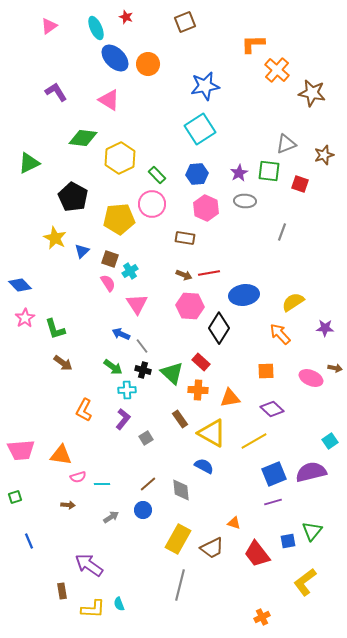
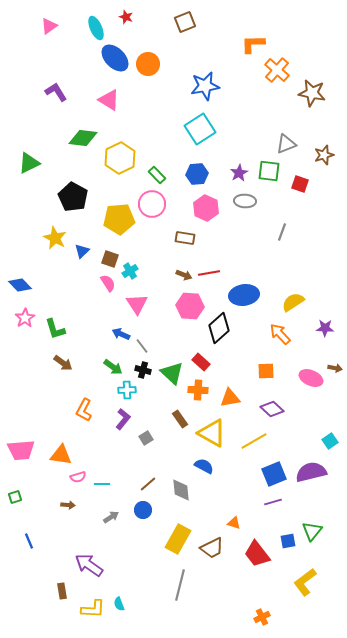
black diamond at (219, 328): rotated 16 degrees clockwise
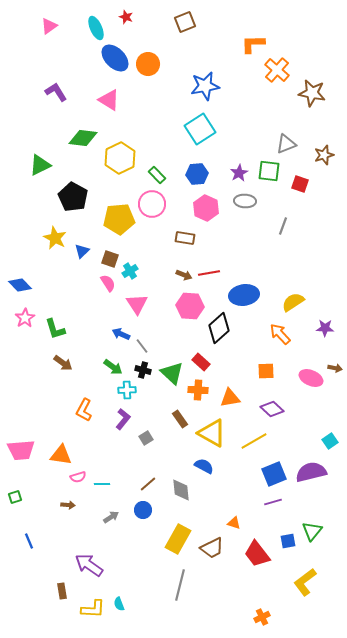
green triangle at (29, 163): moved 11 px right, 2 px down
gray line at (282, 232): moved 1 px right, 6 px up
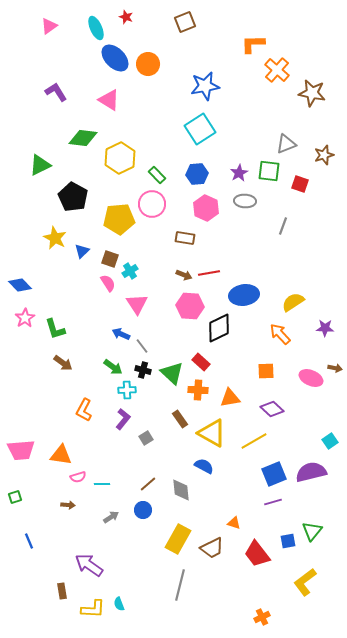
black diamond at (219, 328): rotated 16 degrees clockwise
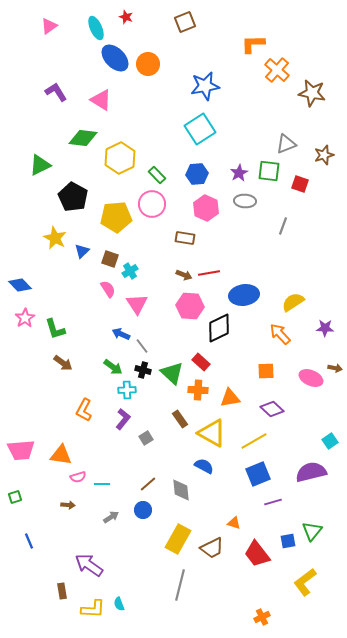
pink triangle at (109, 100): moved 8 px left
yellow pentagon at (119, 219): moved 3 px left, 2 px up
pink semicircle at (108, 283): moved 6 px down
blue square at (274, 474): moved 16 px left
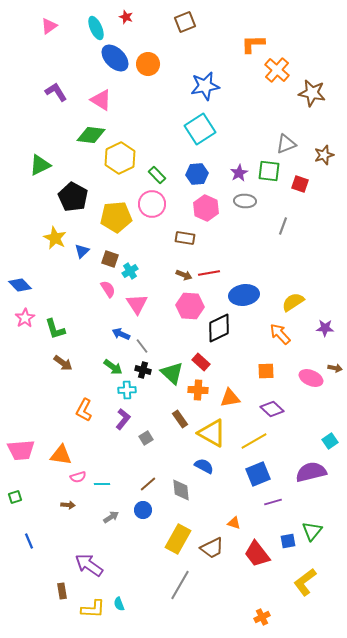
green diamond at (83, 138): moved 8 px right, 3 px up
gray line at (180, 585): rotated 16 degrees clockwise
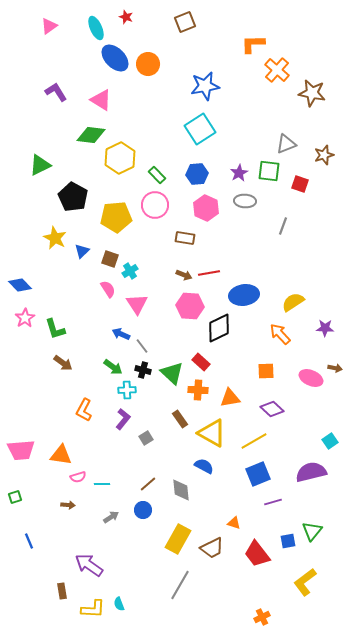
pink circle at (152, 204): moved 3 px right, 1 px down
